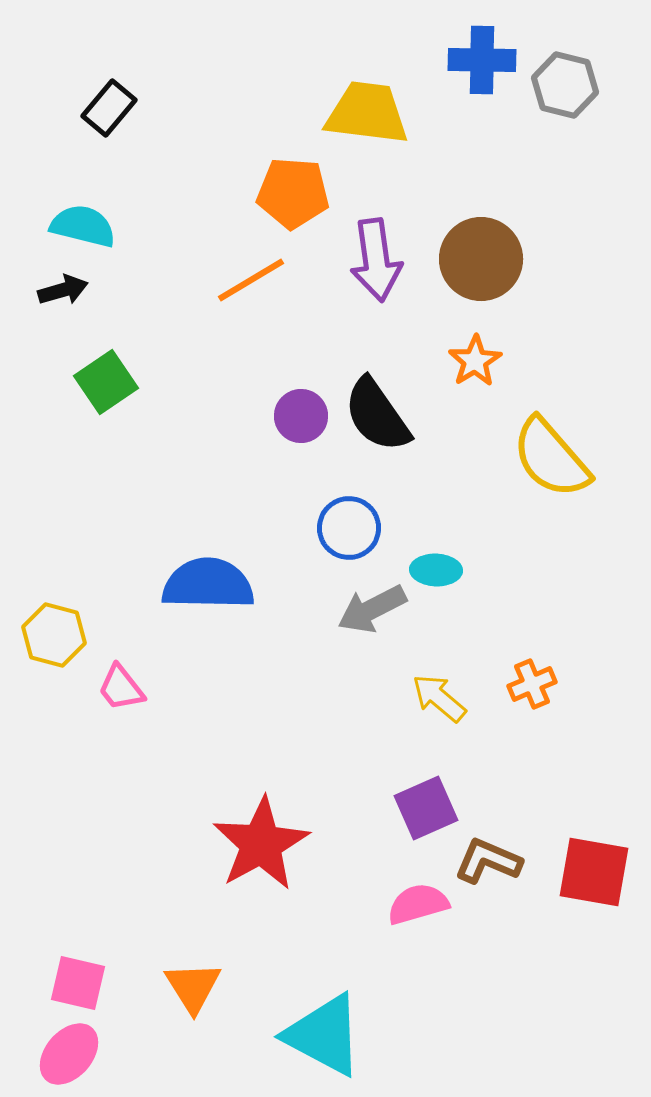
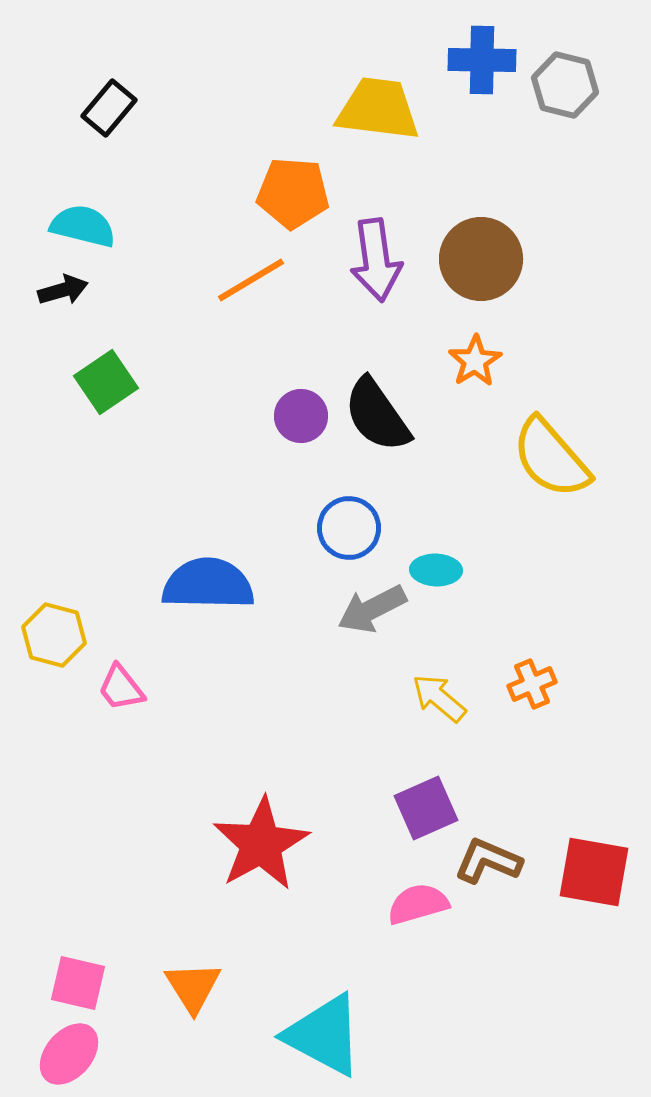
yellow trapezoid: moved 11 px right, 4 px up
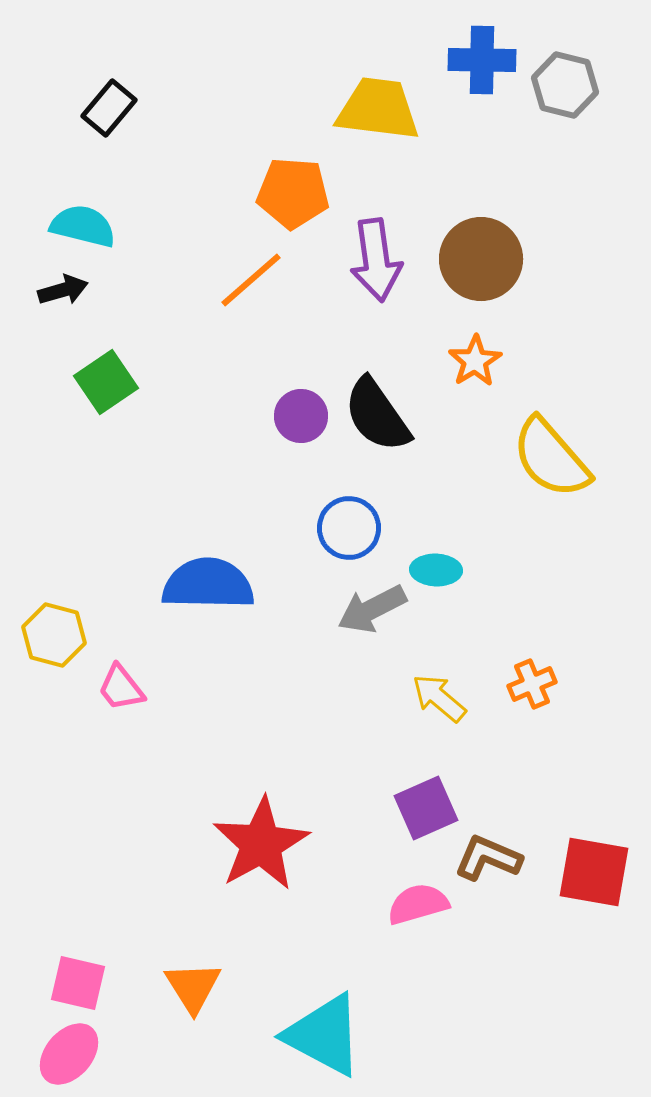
orange line: rotated 10 degrees counterclockwise
brown L-shape: moved 3 px up
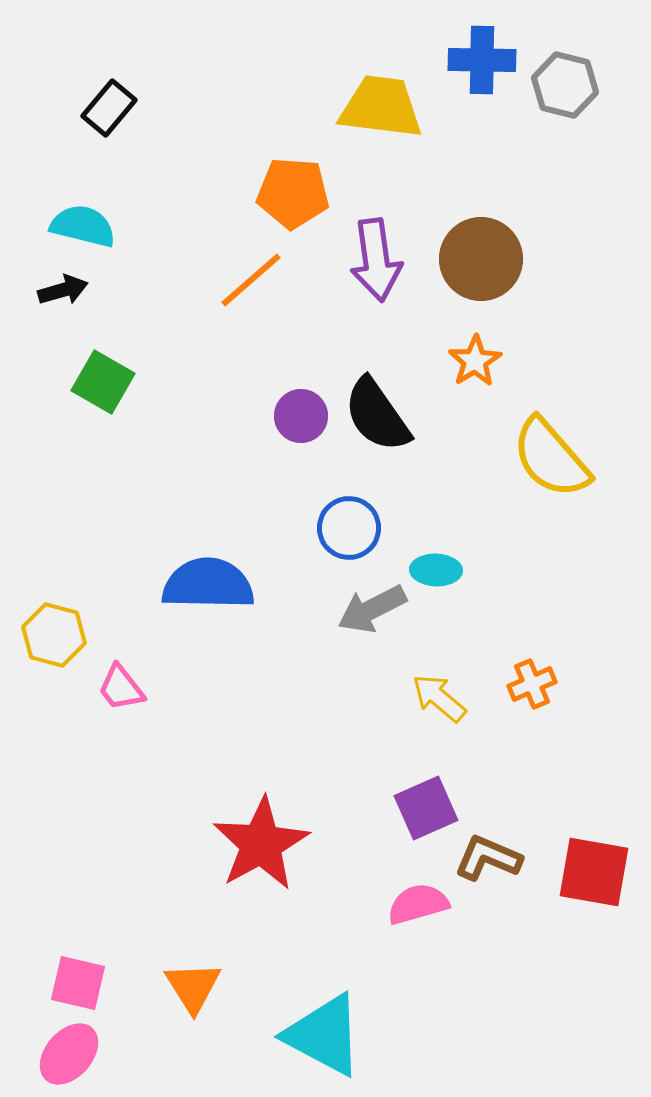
yellow trapezoid: moved 3 px right, 2 px up
green square: moved 3 px left; rotated 26 degrees counterclockwise
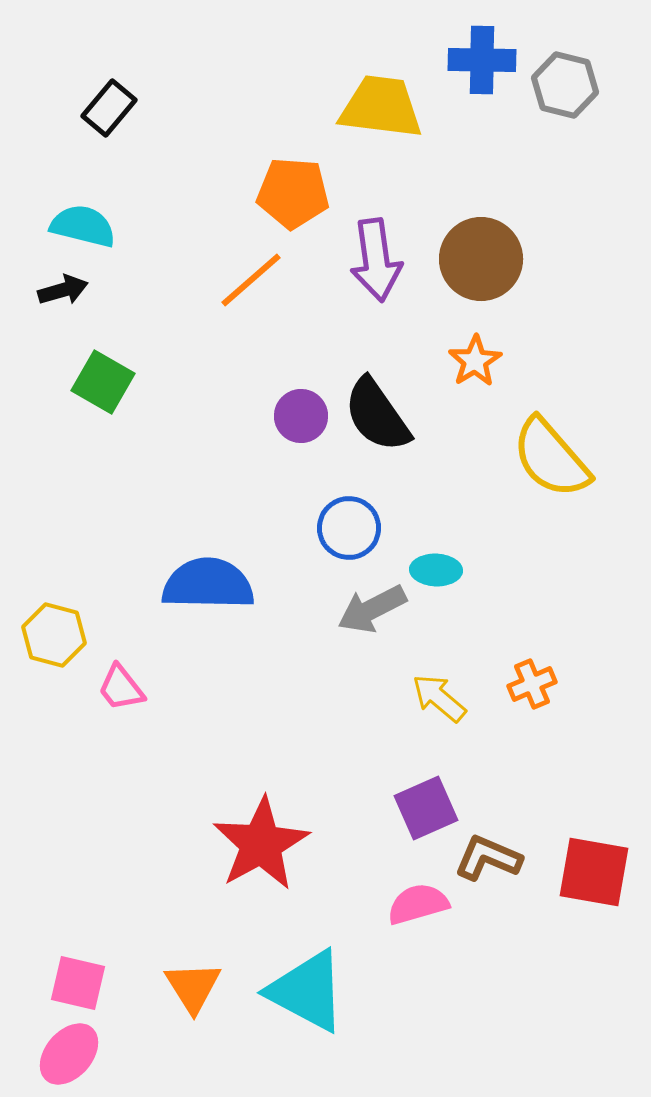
cyan triangle: moved 17 px left, 44 px up
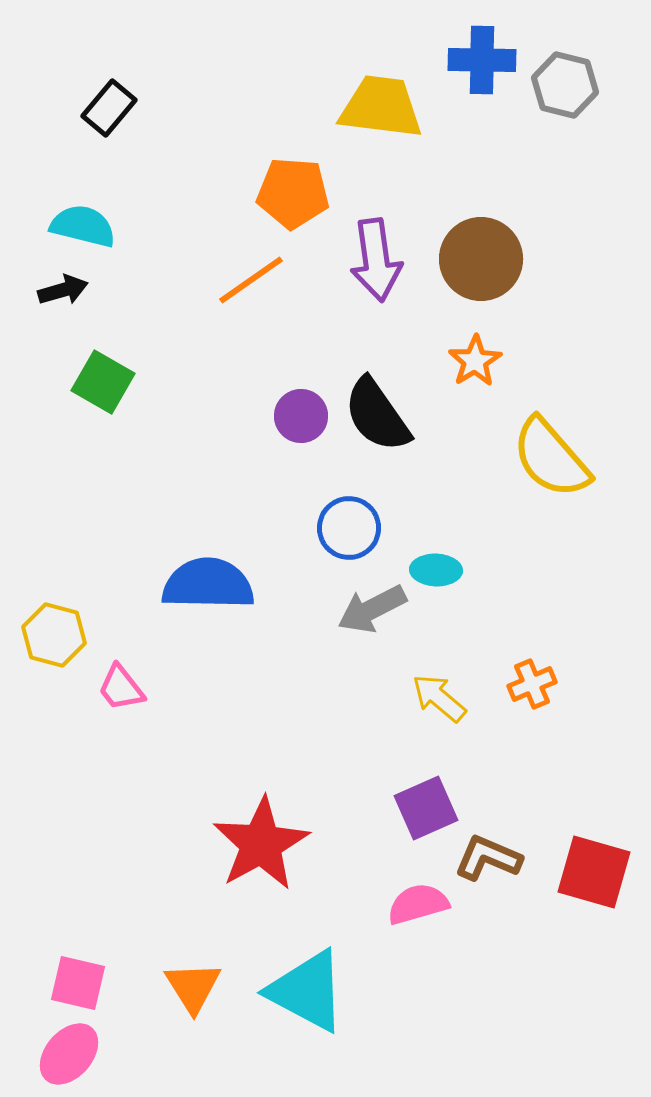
orange line: rotated 6 degrees clockwise
red square: rotated 6 degrees clockwise
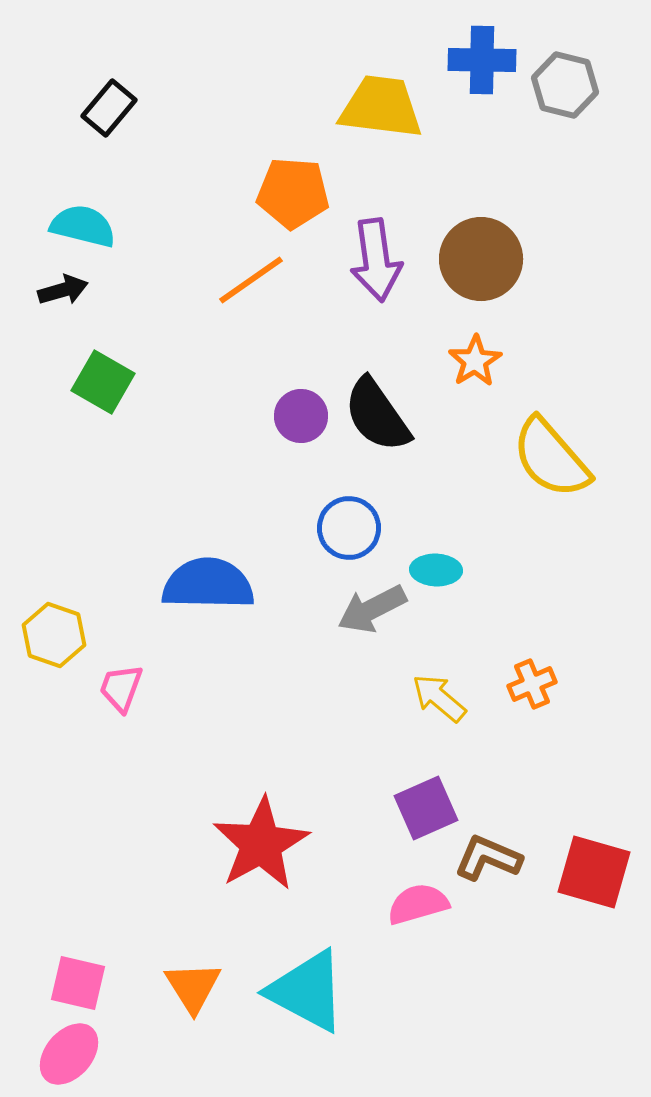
yellow hexagon: rotated 4 degrees clockwise
pink trapezoid: rotated 58 degrees clockwise
